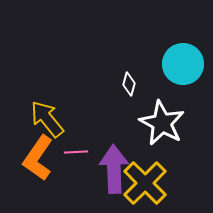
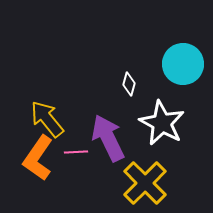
purple arrow: moved 6 px left, 31 px up; rotated 24 degrees counterclockwise
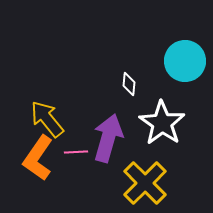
cyan circle: moved 2 px right, 3 px up
white diamond: rotated 10 degrees counterclockwise
white star: rotated 6 degrees clockwise
purple arrow: rotated 42 degrees clockwise
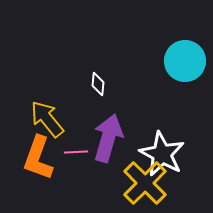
white diamond: moved 31 px left
white star: moved 31 px down; rotated 6 degrees counterclockwise
orange L-shape: rotated 15 degrees counterclockwise
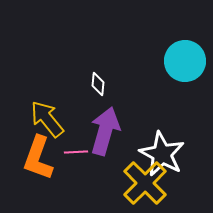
purple arrow: moved 3 px left, 7 px up
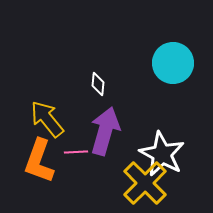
cyan circle: moved 12 px left, 2 px down
orange L-shape: moved 1 px right, 3 px down
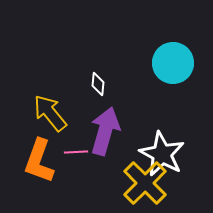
yellow arrow: moved 3 px right, 6 px up
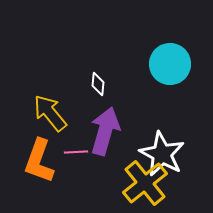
cyan circle: moved 3 px left, 1 px down
yellow cross: rotated 6 degrees clockwise
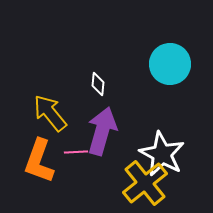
purple arrow: moved 3 px left
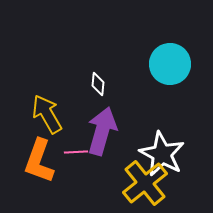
yellow arrow: moved 3 px left, 1 px down; rotated 9 degrees clockwise
